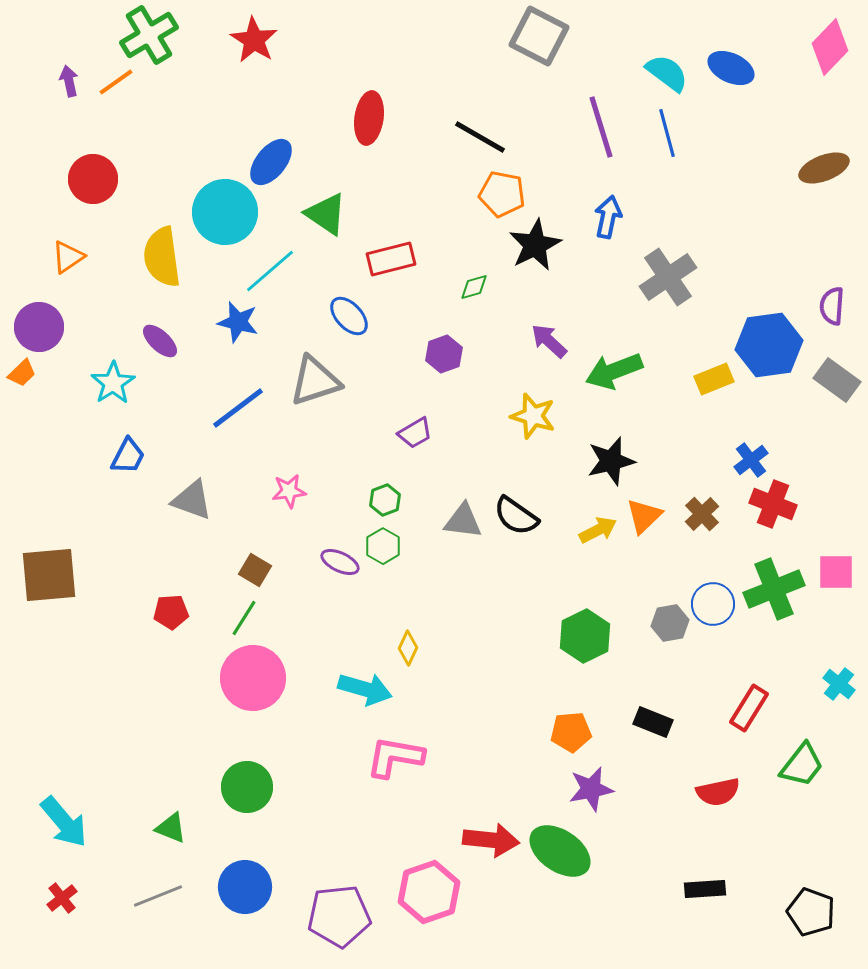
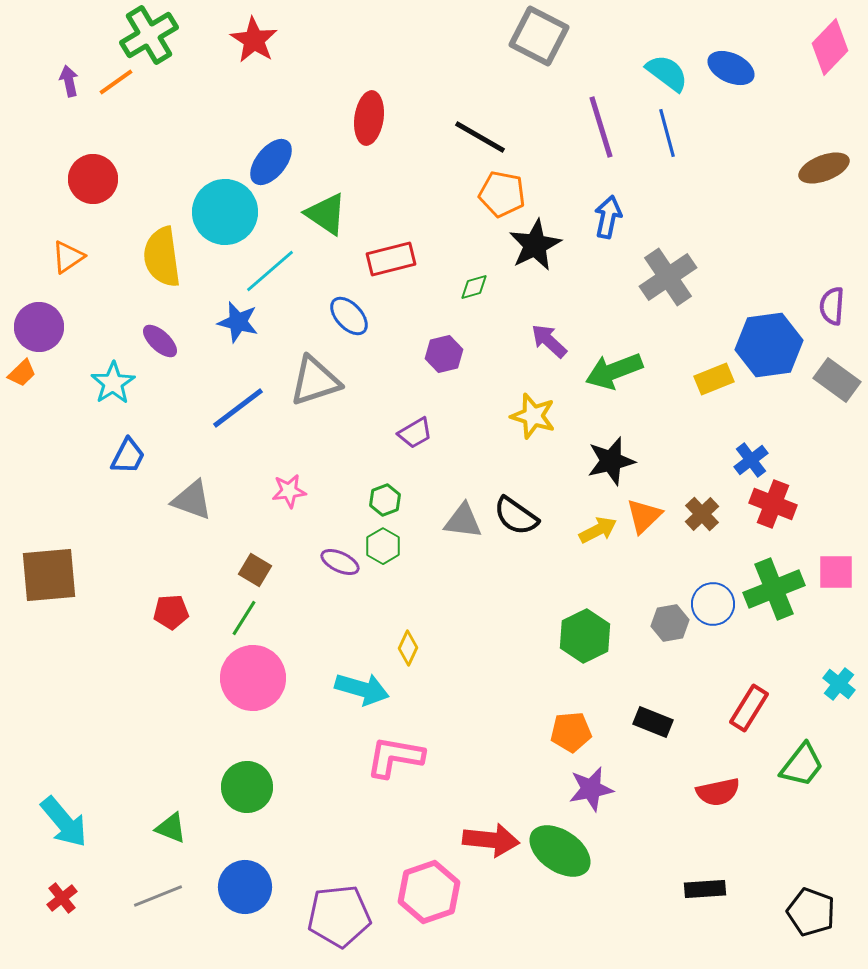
purple hexagon at (444, 354): rotated 6 degrees clockwise
cyan arrow at (365, 689): moved 3 px left
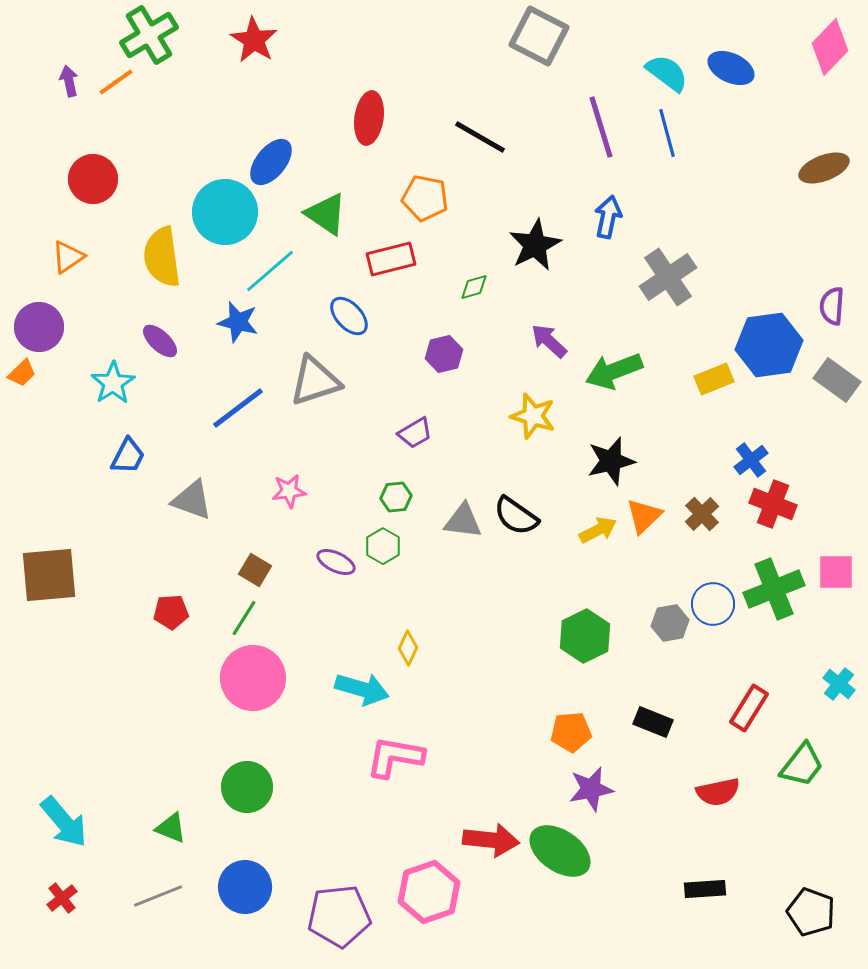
orange pentagon at (502, 194): moved 77 px left, 4 px down
green hexagon at (385, 500): moved 11 px right, 3 px up; rotated 16 degrees clockwise
purple ellipse at (340, 562): moved 4 px left
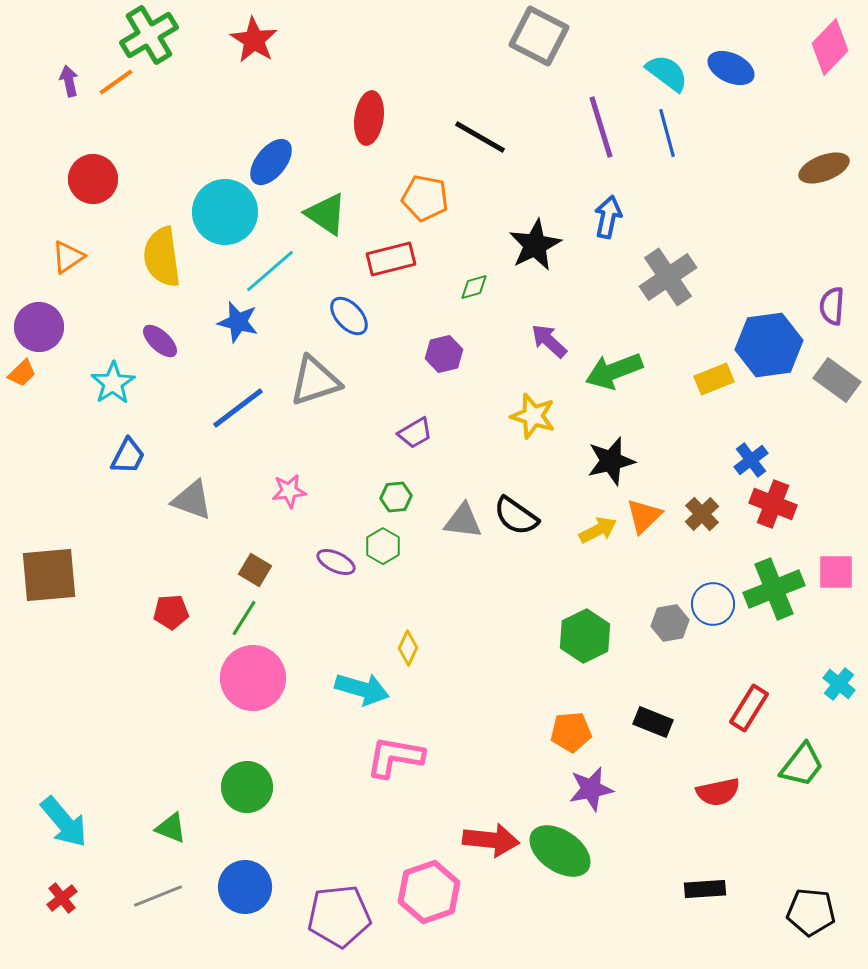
black pentagon at (811, 912): rotated 15 degrees counterclockwise
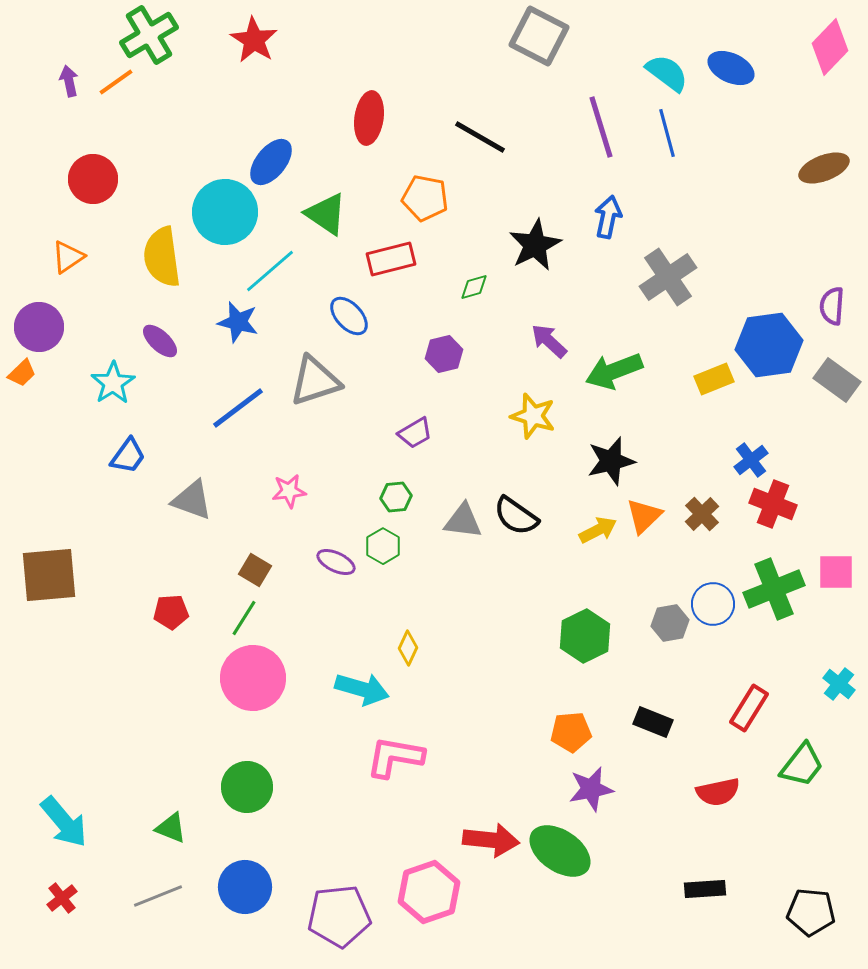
blue trapezoid at (128, 456): rotated 9 degrees clockwise
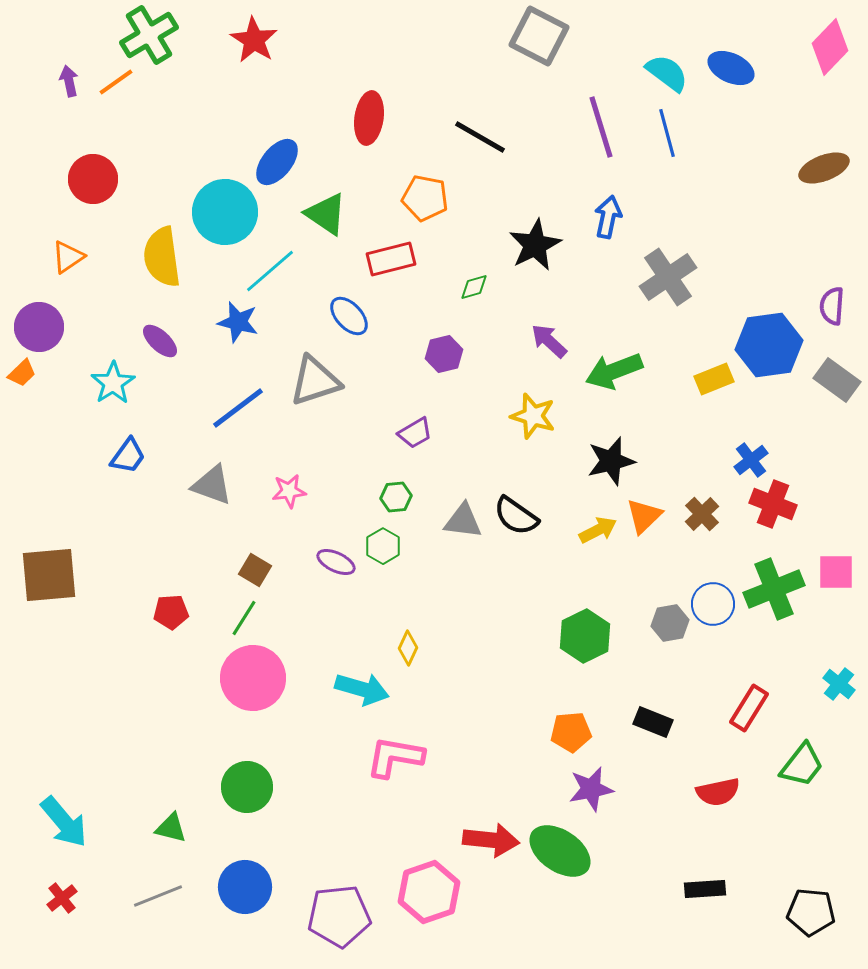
blue ellipse at (271, 162): moved 6 px right
gray triangle at (192, 500): moved 20 px right, 15 px up
green triangle at (171, 828): rotated 8 degrees counterclockwise
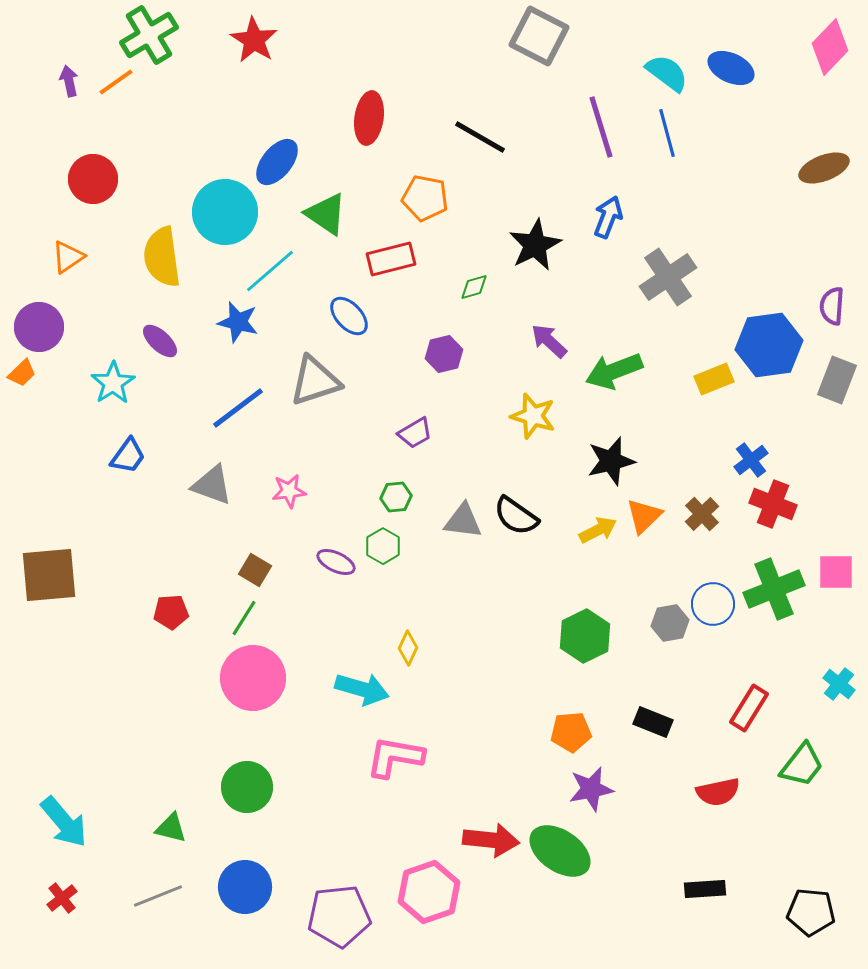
blue arrow at (608, 217): rotated 9 degrees clockwise
gray rectangle at (837, 380): rotated 75 degrees clockwise
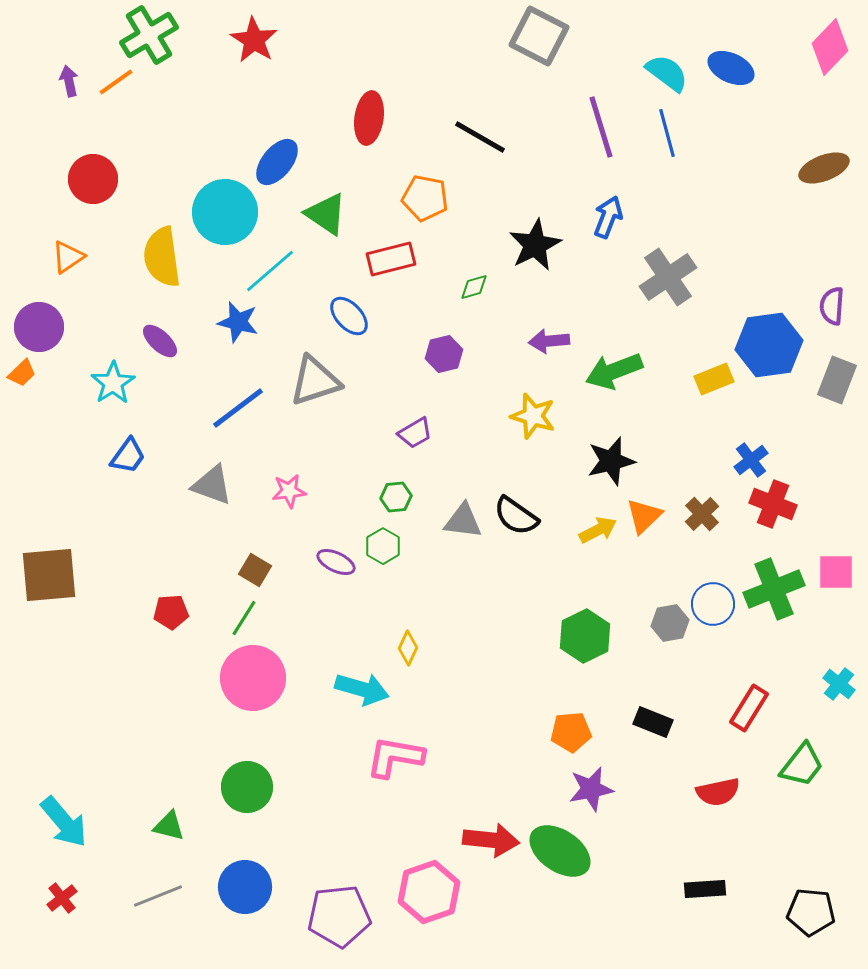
purple arrow at (549, 341): rotated 48 degrees counterclockwise
green triangle at (171, 828): moved 2 px left, 2 px up
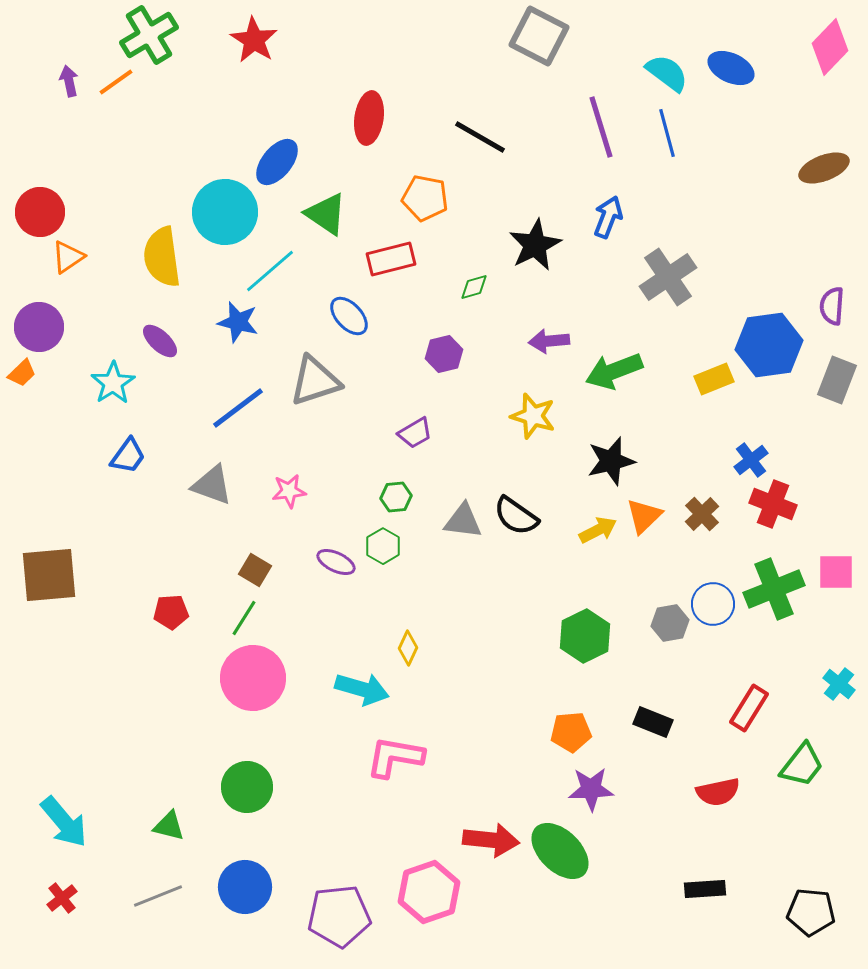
red circle at (93, 179): moved 53 px left, 33 px down
purple star at (591, 789): rotated 9 degrees clockwise
green ellipse at (560, 851): rotated 10 degrees clockwise
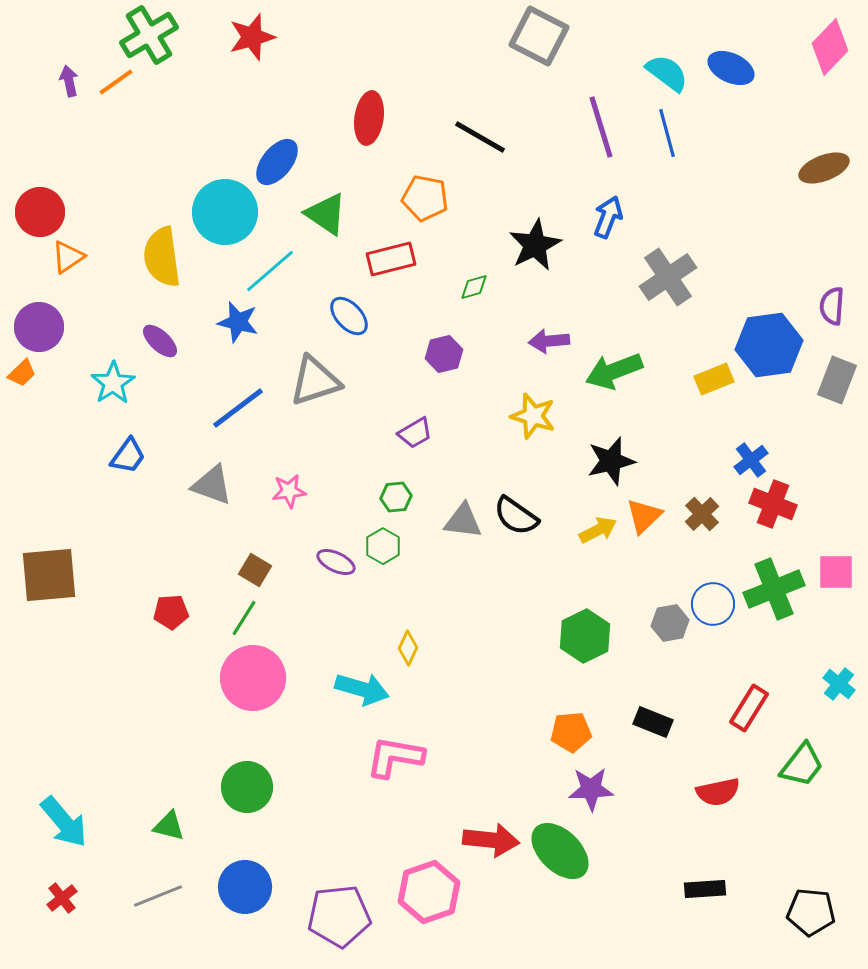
red star at (254, 40): moved 2 px left, 3 px up; rotated 24 degrees clockwise
